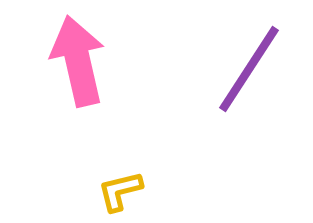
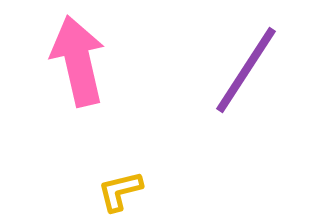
purple line: moved 3 px left, 1 px down
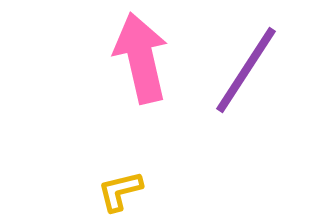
pink arrow: moved 63 px right, 3 px up
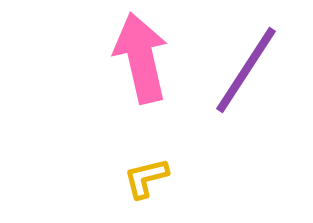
yellow L-shape: moved 26 px right, 13 px up
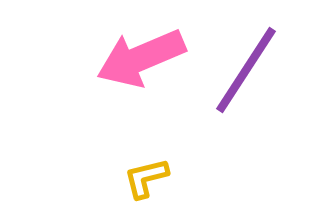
pink arrow: rotated 100 degrees counterclockwise
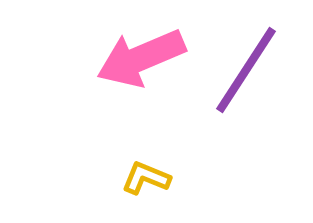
yellow L-shape: rotated 36 degrees clockwise
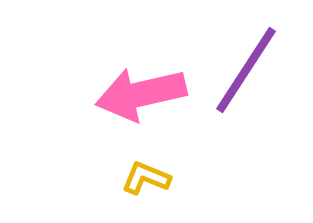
pink arrow: moved 36 px down; rotated 10 degrees clockwise
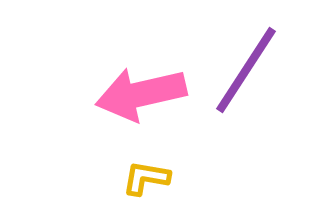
yellow L-shape: rotated 12 degrees counterclockwise
